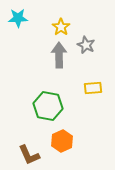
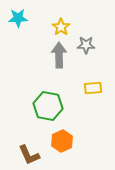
gray star: rotated 24 degrees counterclockwise
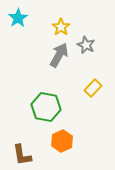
cyan star: rotated 30 degrees counterclockwise
gray star: rotated 24 degrees clockwise
gray arrow: rotated 30 degrees clockwise
yellow rectangle: rotated 42 degrees counterclockwise
green hexagon: moved 2 px left, 1 px down
brown L-shape: moved 7 px left; rotated 15 degrees clockwise
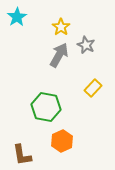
cyan star: moved 1 px left, 1 px up
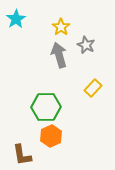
cyan star: moved 1 px left, 2 px down
gray arrow: rotated 45 degrees counterclockwise
green hexagon: rotated 12 degrees counterclockwise
orange hexagon: moved 11 px left, 5 px up
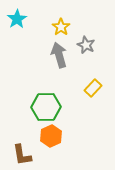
cyan star: moved 1 px right
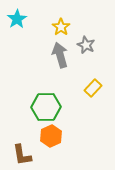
gray arrow: moved 1 px right
